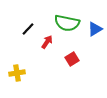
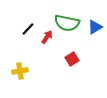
blue triangle: moved 2 px up
red arrow: moved 5 px up
yellow cross: moved 3 px right, 2 px up
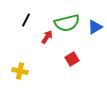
green semicircle: rotated 25 degrees counterclockwise
black line: moved 2 px left, 9 px up; rotated 16 degrees counterclockwise
yellow cross: rotated 21 degrees clockwise
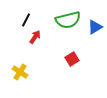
green semicircle: moved 1 px right, 3 px up
red arrow: moved 12 px left
yellow cross: moved 1 px down; rotated 21 degrees clockwise
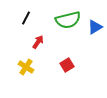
black line: moved 2 px up
red arrow: moved 3 px right, 5 px down
red square: moved 5 px left, 6 px down
yellow cross: moved 6 px right, 5 px up
